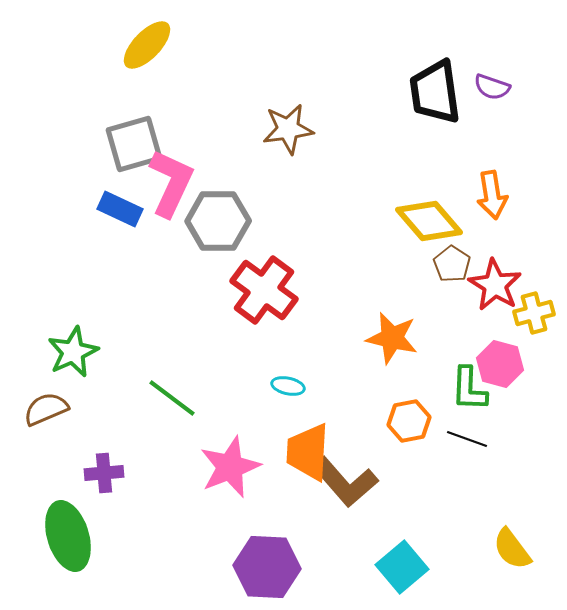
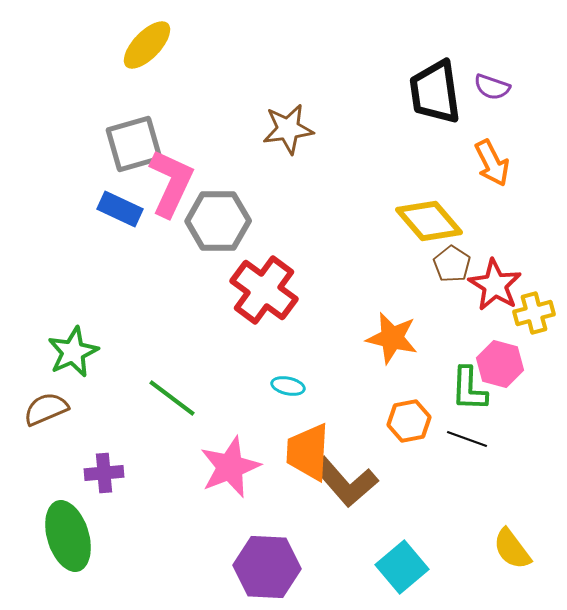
orange arrow: moved 32 px up; rotated 18 degrees counterclockwise
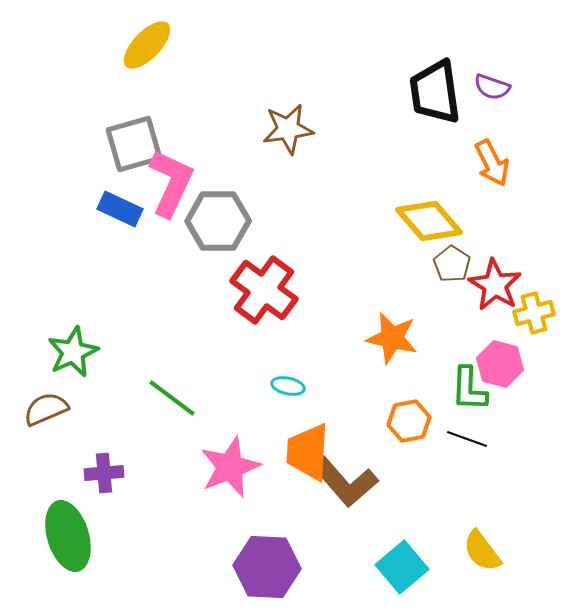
yellow semicircle: moved 30 px left, 2 px down
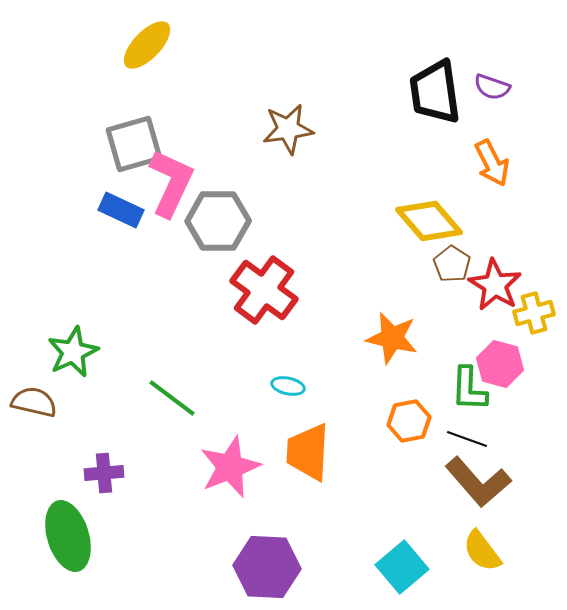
blue rectangle: moved 1 px right, 1 px down
brown semicircle: moved 12 px left, 7 px up; rotated 36 degrees clockwise
brown L-shape: moved 133 px right
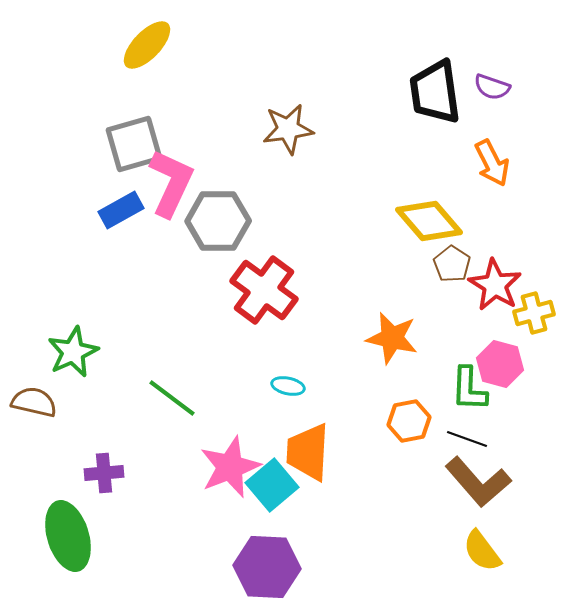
blue rectangle: rotated 54 degrees counterclockwise
cyan square: moved 130 px left, 82 px up
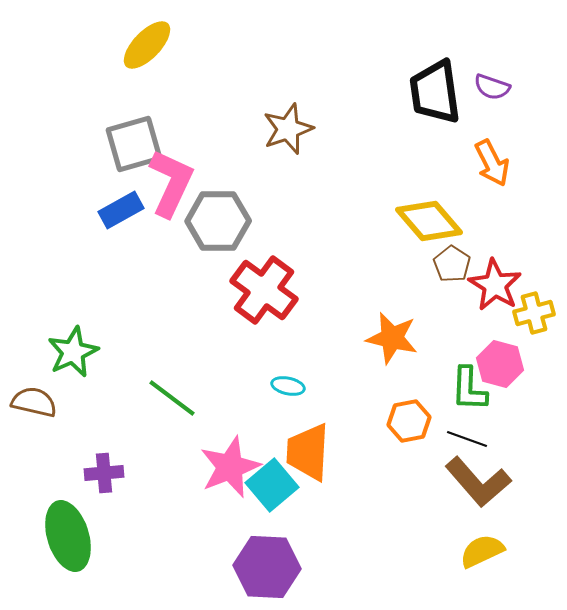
brown star: rotated 12 degrees counterclockwise
yellow semicircle: rotated 102 degrees clockwise
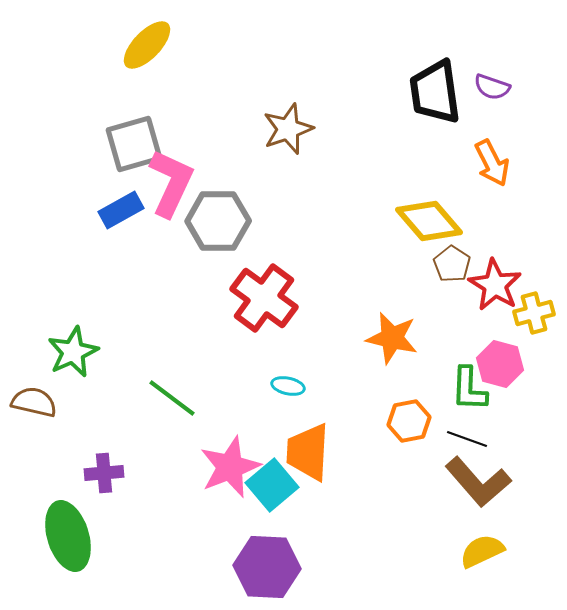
red cross: moved 8 px down
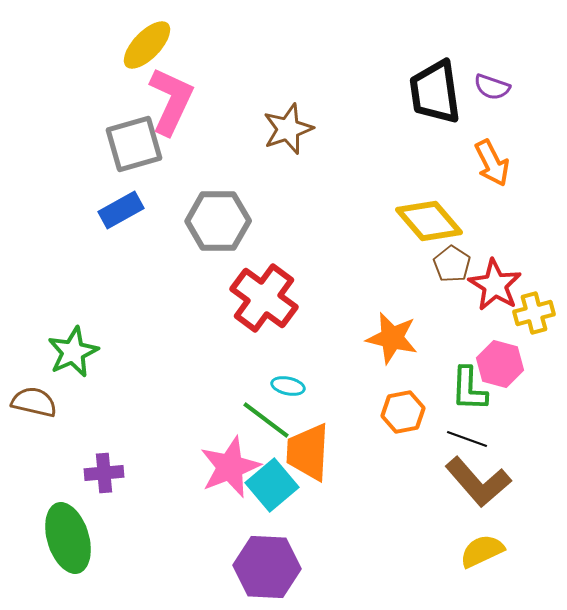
pink L-shape: moved 82 px up
green line: moved 94 px right, 22 px down
orange hexagon: moved 6 px left, 9 px up
green ellipse: moved 2 px down
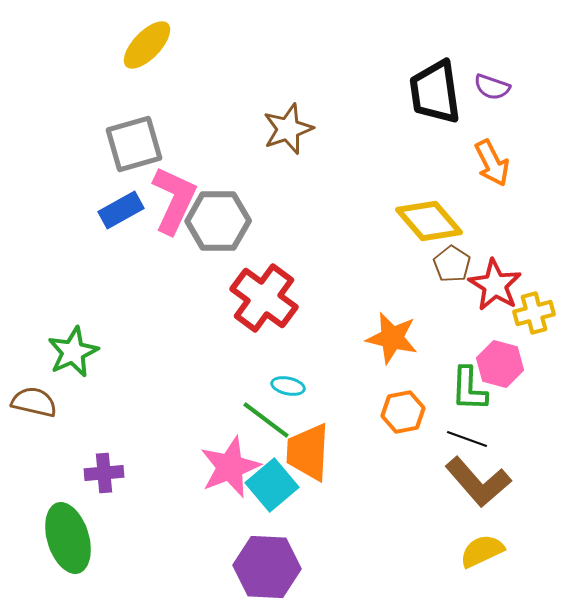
pink L-shape: moved 3 px right, 99 px down
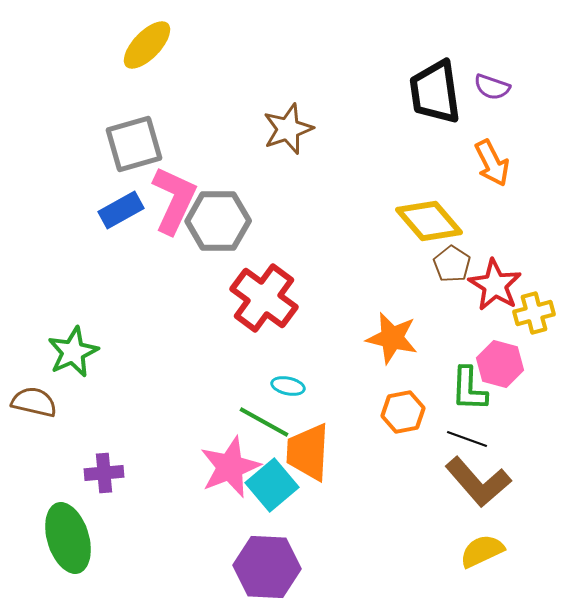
green line: moved 2 px left, 2 px down; rotated 8 degrees counterclockwise
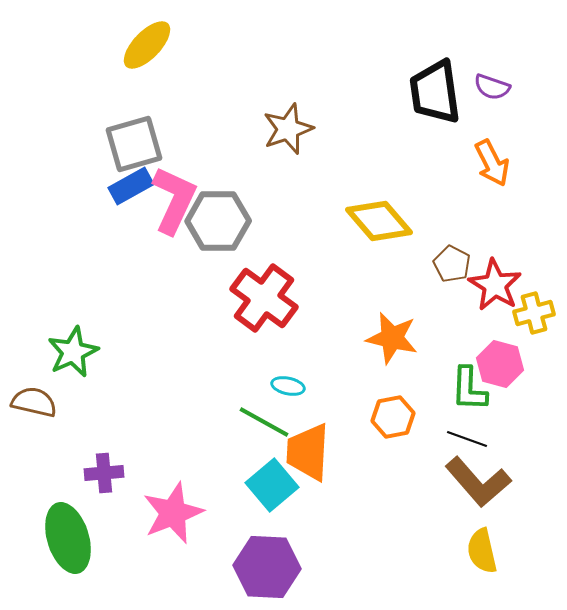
blue rectangle: moved 10 px right, 24 px up
yellow diamond: moved 50 px left
brown pentagon: rotated 6 degrees counterclockwise
orange hexagon: moved 10 px left, 5 px down
pink star: moved 57 px left, 46 px down
yellow semicircle: rotated 78 degrees counterclockwise
